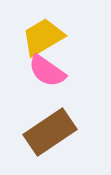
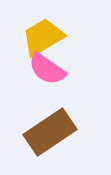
pink semicircle: moved 2 px up
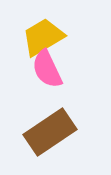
pink semicircle: rotated 30 degrees clockwise
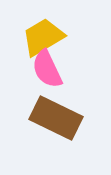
brown rectangle: moved 6 px right, 14 px up; rotated 60 degrees clockwise
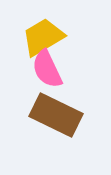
brown rectangle: moved 3 px up
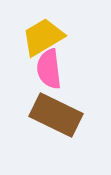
pink semicircle: moved 2 px right; rotated 18 degrees clockwise
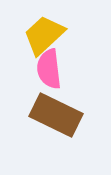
yellow trapezoid: moved 1 px right, 2 px up; rotated 12 degrees counterclockwise
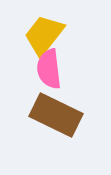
yellow trapezoid: rotated 9 degrees counterclockwise
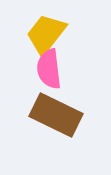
yellow trapezoid: moved 2 px right, 1 px up
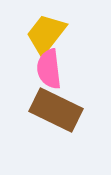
brown rectangle: moved 5 px up
